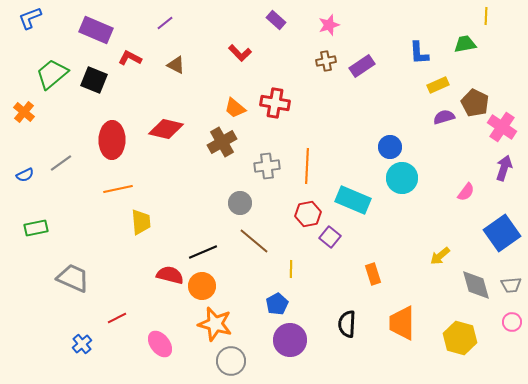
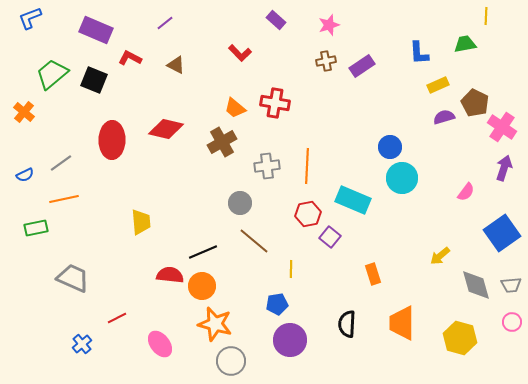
orange line at (118, 189): moved 54 px left, 10 px down
red semicircle at (170, 275): rotated 8 degrees counterclockwise
blue pentagon at (277, 304): rotated 20 degrees clockwise
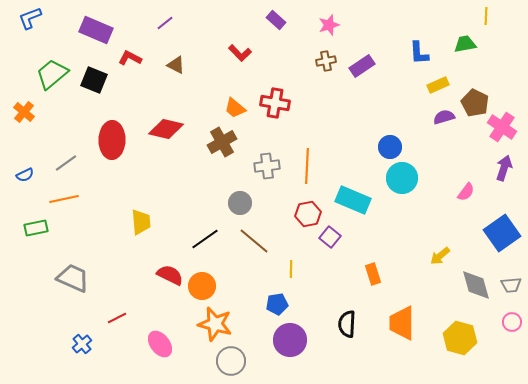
gray line at (61, 163): moved 5 px right
black line at (203, 252): moved 2 px right, 13 px up; rotated 12 degrees counterclockwise
red semicircle at (170, 275): rotated 20 degrees clockwise
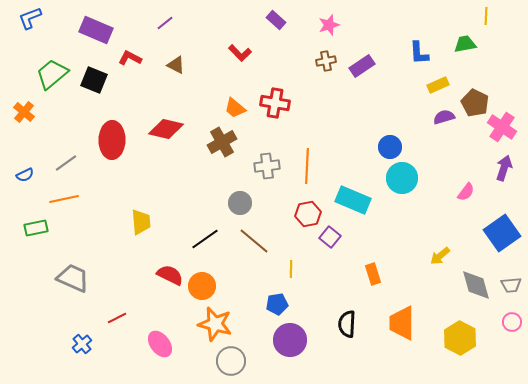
yellow hexagon at (460, 338): rotated 12 degrees clockwise
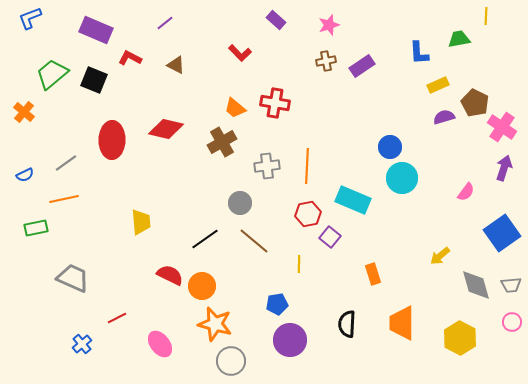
green trapezoid at (465, 44): moved 6 px left, 5 px up
yellow line at (291, 269): moved 8 px right, 5 px up
